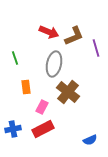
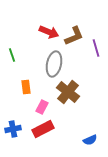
green line: moved 3 px left, 3 px up
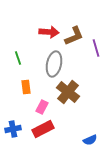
red arrow: rotated 18 degrees counterclockwise
green line: moved 6 px right, 3 px down
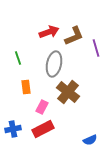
red arrow: rotated 24 degrees counterclockwise
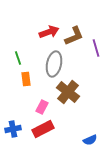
orange rectangle: moved 8 px up
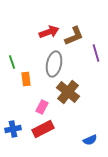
purple line: moved 5 px down
green line: moved 6 px left, 4 px down
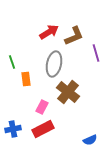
red arrow: rotated 12 degrees counterclockwise
